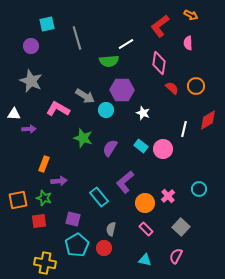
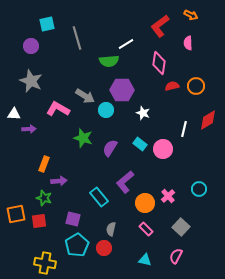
red semicircle at (172, 88): moved 2 px up; rotated 56 degrees counterclockwise
cyan rectangle at (141, 146): moved 1 px left, 2 px up
orange square at (18, 200): moved 2 px left, 14 px down
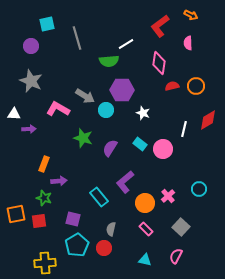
yellow cross at (45, 263): rotated 15 degrees counterclockwise
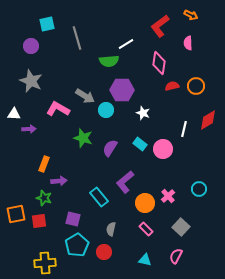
red circle at (104, 248): moved 4 px down
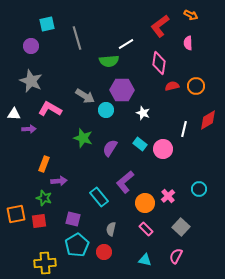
pink L-shape at (58, 109): moved 8 px left
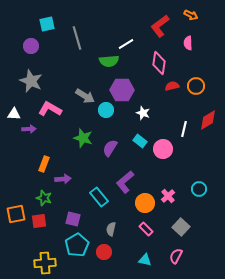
cyan rectangle at (140, 144): moved 3 px up
purple arrow at (59, 181): moved 4 px right, 2 px up
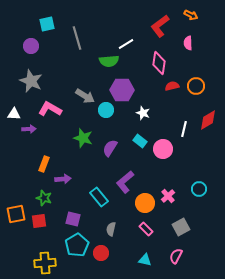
gray square at (181, 227): rotated 18 degrees clockwise
red circle at (104, 252): moved 3 px left, 1 px down
